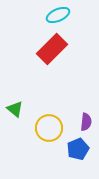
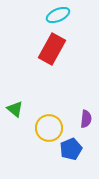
red rectangle: rotated 16 degrees counterclockwise
purple semicircle: moved 3 px up
blue pentagon: moved 7 px left
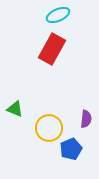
green triangle: rotated 18 degrees counterclockwise
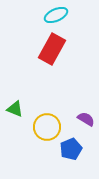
cyan ellipse: moved 2 px left
purple semicircle: rotated 66 degrees counterclockwise
yellow circle: moved 2 px left, 1 px up
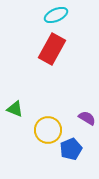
purple semicircle: moved 1 px right, 1 px up
yellow circle: moved 1 px right, 3 px down
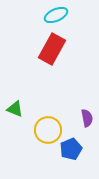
purple semicircle: rotated 48 degrees clockwise
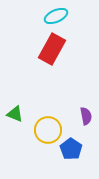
cyan ellipse: moved 1 px down
green triangle: moved 5 px down
purple semicircle: moved 1 px left, 2 px up
blue pentagon: rotated 15 degrees counterclockwise
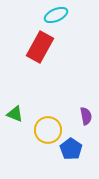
cyan ellipse: moved 1 px up
red rectangle: moved 12 px left, 2 px up
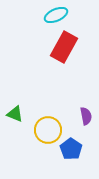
red rectangle: moved 24 px right
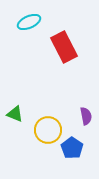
cyan ellipse: moved 27 px left, 7 px down
red rectangle: rotated 56 degrees counterclockwise
blue pentagon: moved 1 px right, 1 px up
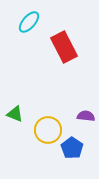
cyan ellipse: rotated 25 degrees counterclockwise
purple semicircle: rotated 72 degrees counterclockwise
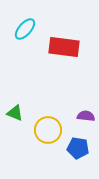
cyan ellipse: moved 4 px left, 7 px down
red rectangle: rotated 56 degrees counterclockwise
green triangle: moved 1 px up
blue pentagon: moved 6 px right; rotated 25 degrees counterclockwise
